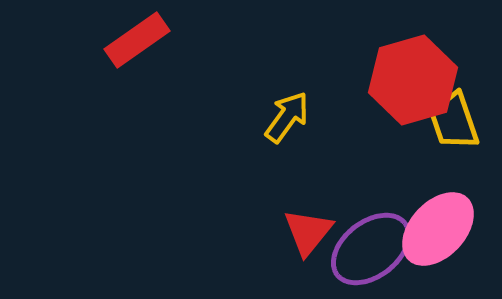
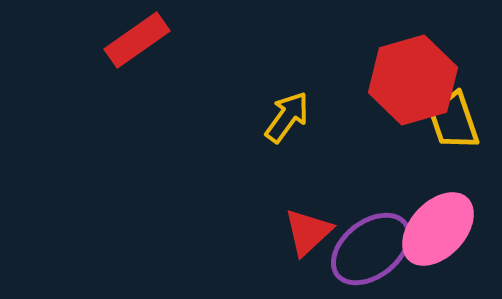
red triangle: rotated 8 degrees clockwise
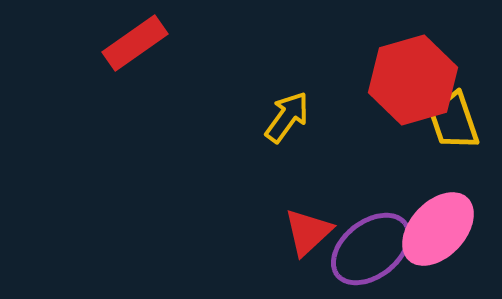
red rectangle: moved 2 px left, 3 px down
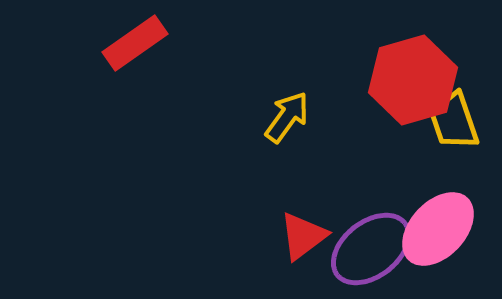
red triangle: moved 5 px left, 4 px down; rotated 6 degrees clockwise
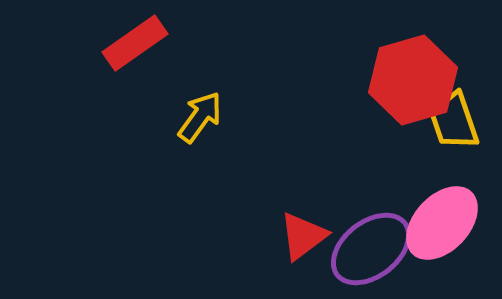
yellow arrow: moved 87 px left
pink ellipse: moved 4 px right, 6 px up
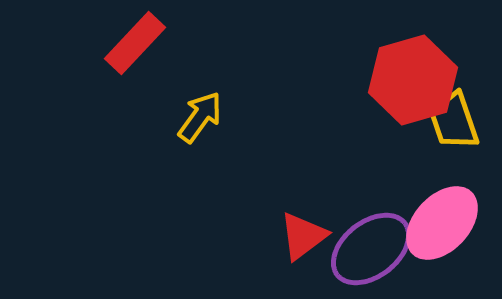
red rectangle: rotated 12 degrees counterclockwise
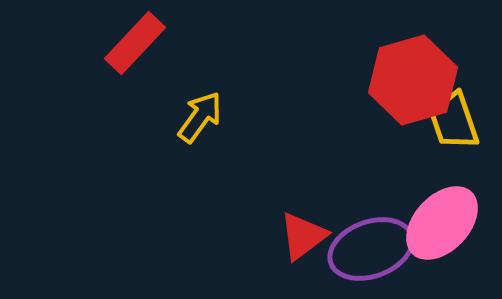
purple ellipse: rotated 18 degrees clockwise
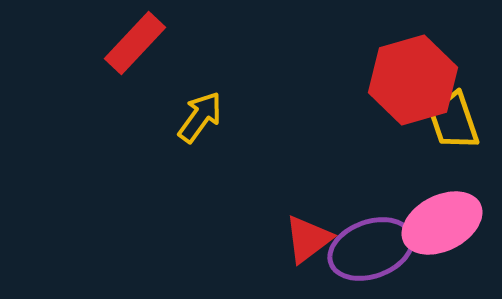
pink ellipse: rotated 20 degrees clockwise
red triangle: moved 5 px right, 3 px down
